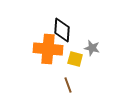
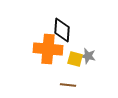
gray star: moved 4 px left, 8 px down
brown line: rotated 63 degrees counterclockwise
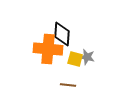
black diamond: moved 4 px down
gray star: moved 1 px left, 1 px down
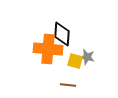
yellow square: moved 2 px down
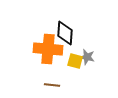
black diamond: moved 3 px right, 1 px up
brown line: moved 16 px left
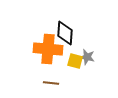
brown line: moved 1 px left, 2 px up
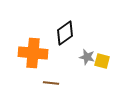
black diamond: rotated 50 degrees clockwise
orange cross: moved 15 px left, 4 px down
yellow square: moved 27 px right
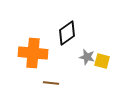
black diamond: moved 2 px right
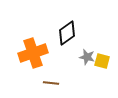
orange cross: rotated 24 degrees counterclockwise
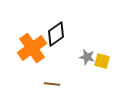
black diamond: moved 11 px left, 1 px down
orange cross: moved 1 px left, 5 px up; rotated 16 degrees counterclockwise
brown line: moved 1 px right, 1 px down
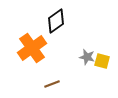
black diamond: moved 13 px up
brown line: rotated 28 degrees counterclockwise
